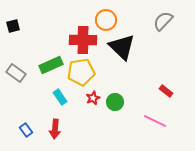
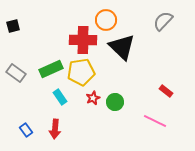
green rectangle: moved 4 px down
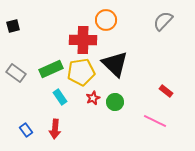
black triangle: moved 7 px left, 17 px down
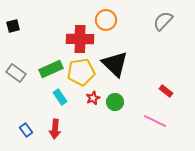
red cross: moved 3 px left, 1 px up
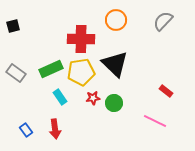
orange circle: moved 10 px right
red cross: moved 1 px right
red star: rotated 16 degrees clockwise
green circle: moved 1 px left, 1 px down
red arrow: rotated 12 degrees counterclockwise
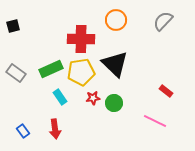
blue rectangle: moved 3 px left, 1 px down
